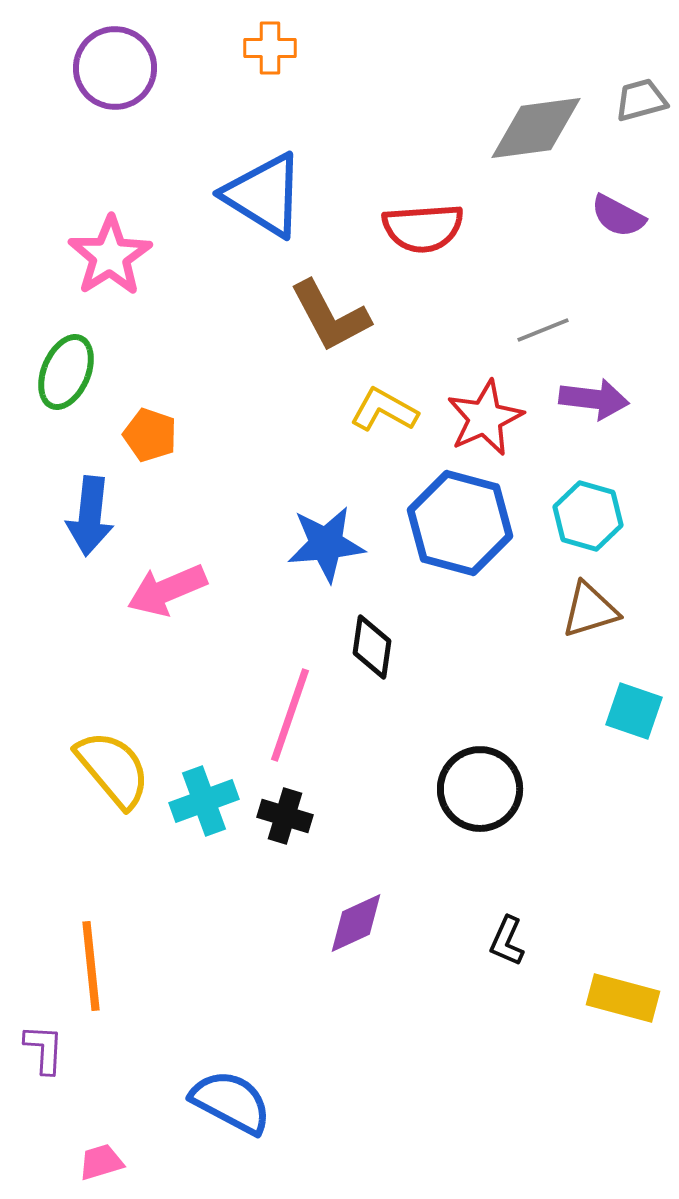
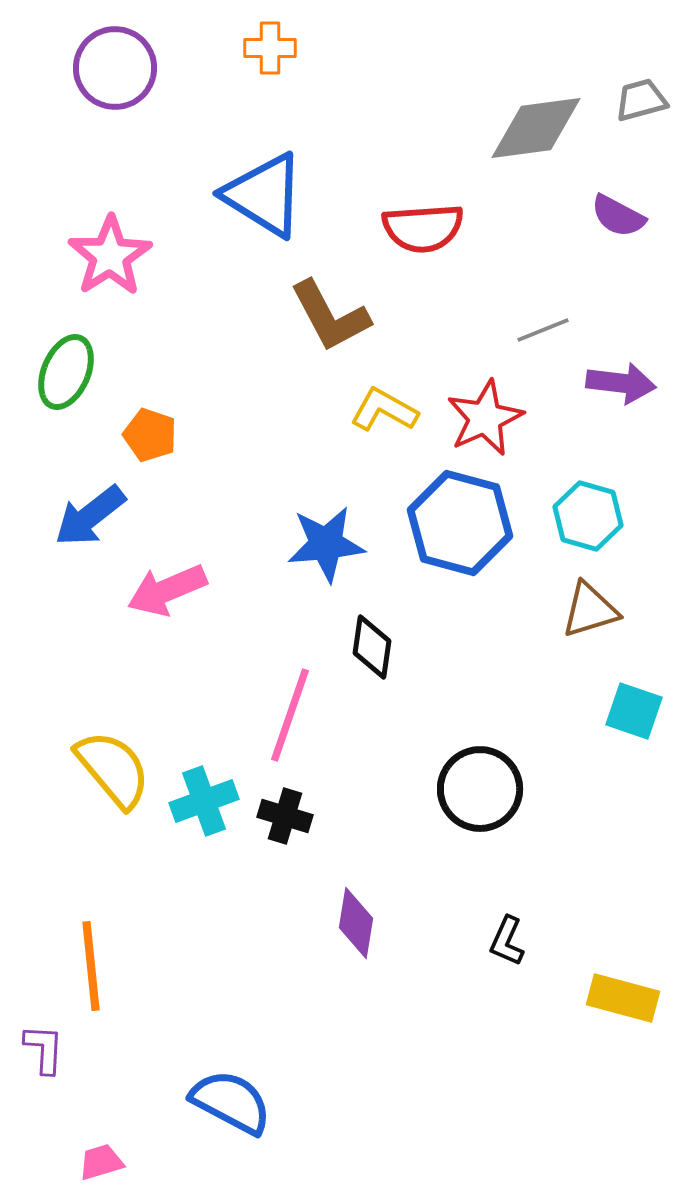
purple arrow: moved 27 px right, 16 px up
blue arrow: rotated 46 degrees clockwise
purple diamond: rotated 56 degrees counterclockwise
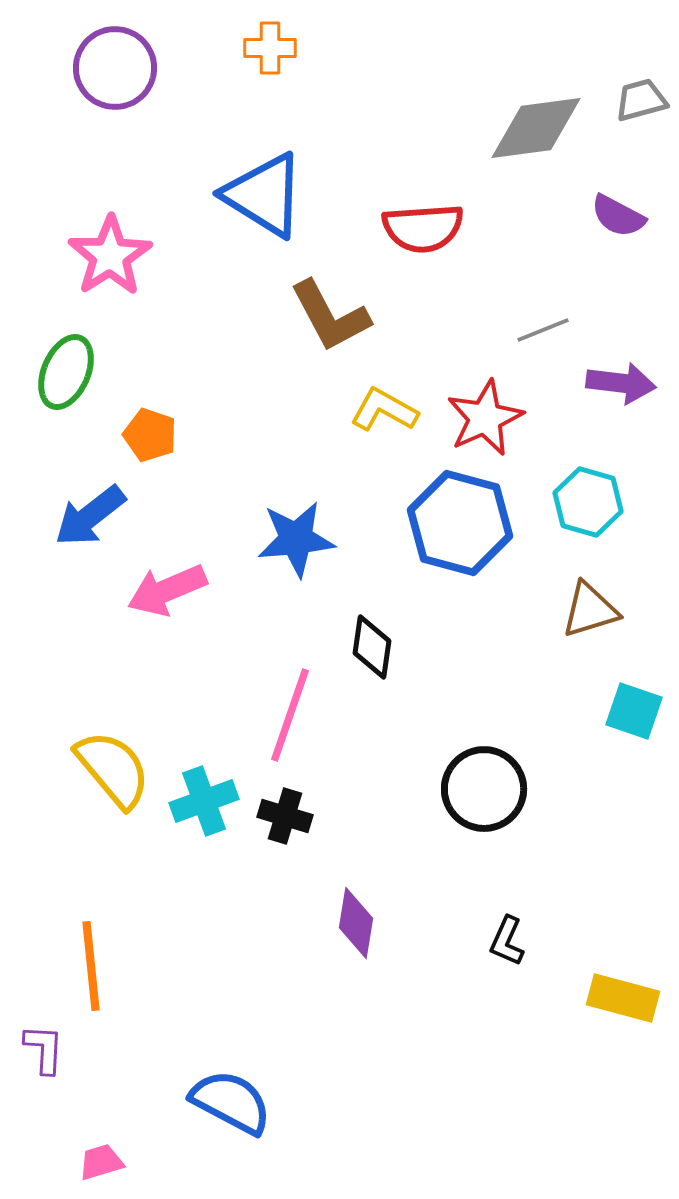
cyan hexagon: moved 14 px up
blue star: moved 30 px left, 5 px up
black circle: moved 4 px right
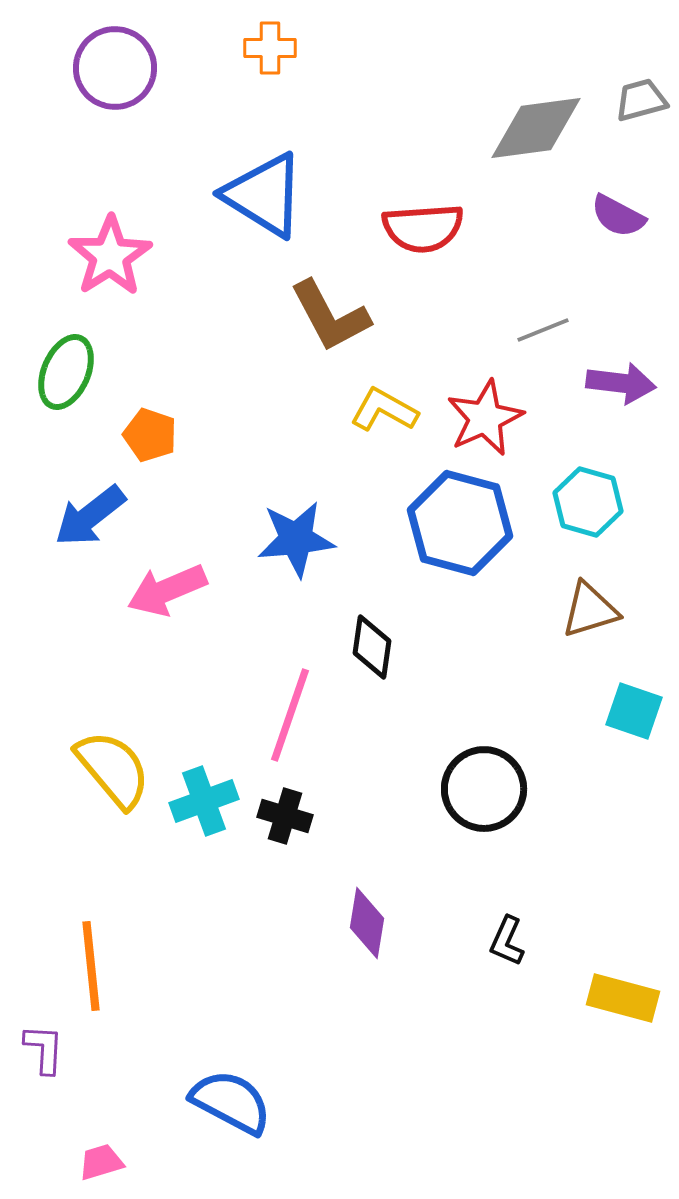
purple diamond: moved 11 px right
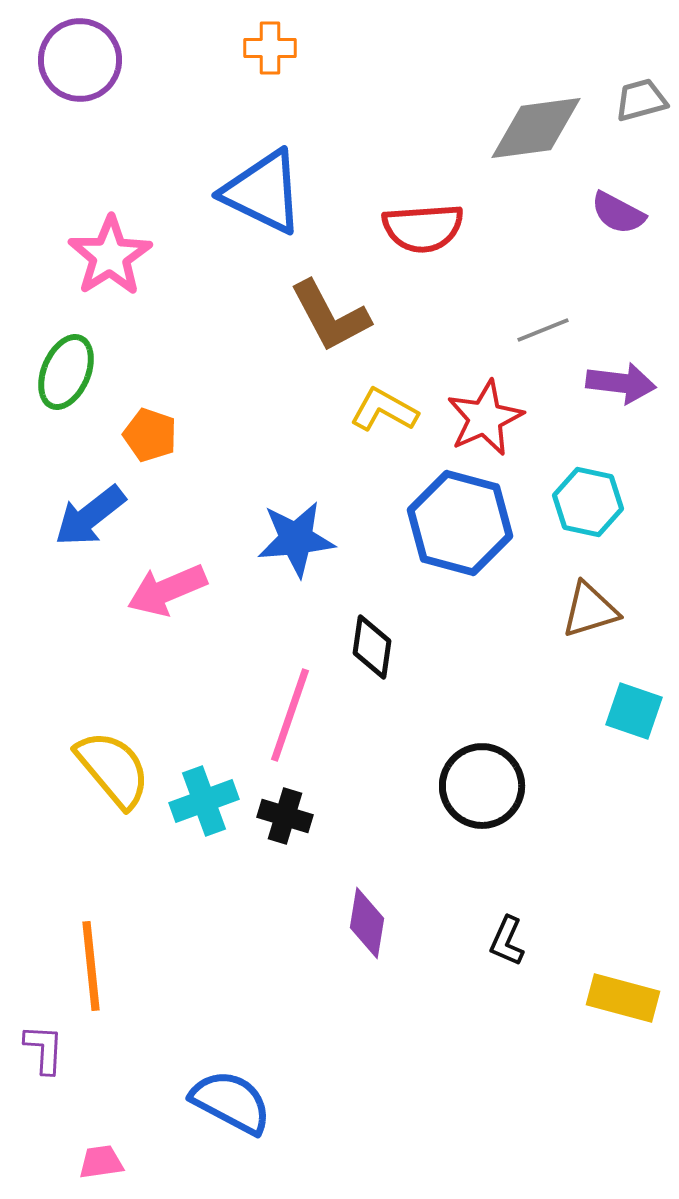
purple circle: moved 35 px left, 8 px up
blue triangle: moved 1 px left, 3 px up; rotated 6 degrees counterclockwise
purple semicircle: moved 3 px up
cyan hexagon: rotated 4 degrees counterclockwise
black circle: moved 2 px left, 3 px up
pink trapezoid: rotated 9 degrees clockwise
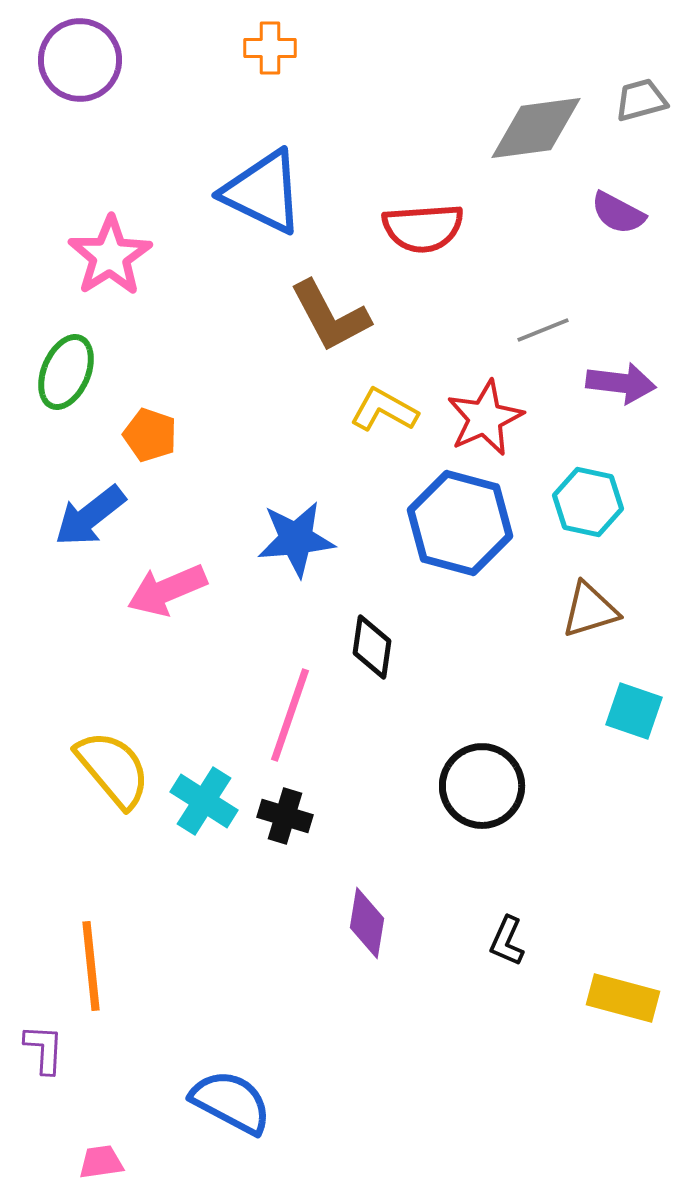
cyan cross: rotated 38 degrees counterclockwise
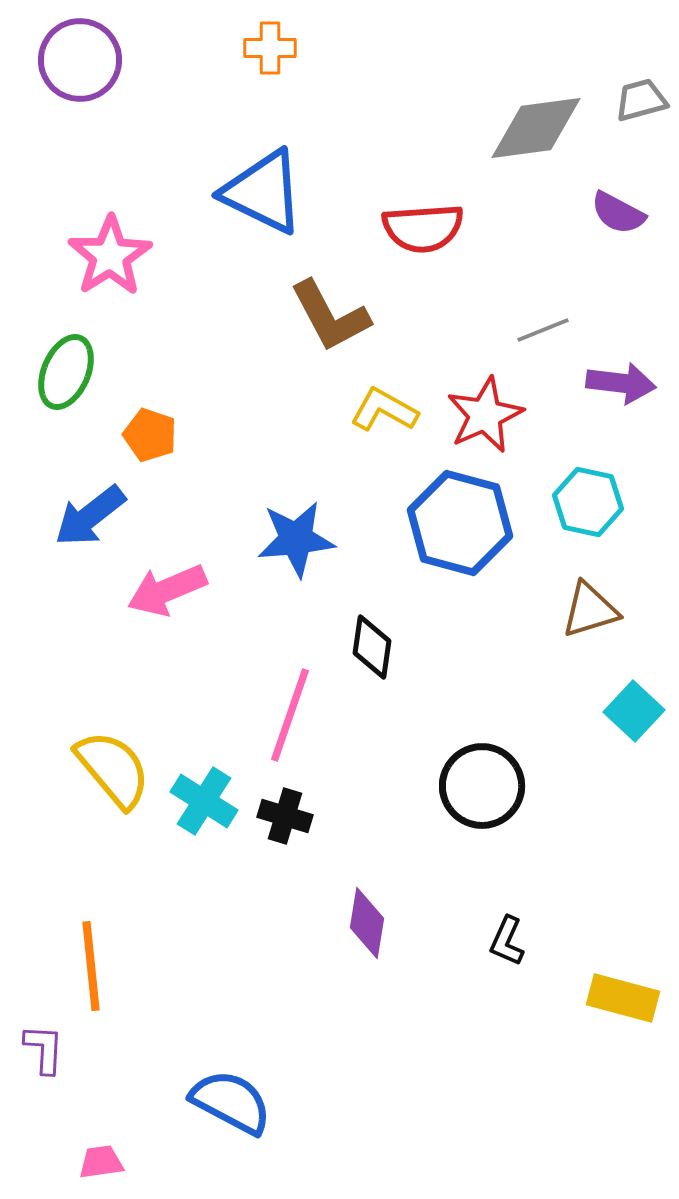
red star: moved 3 px up
cyan square: rotated 24 degrees clockwise
